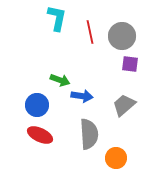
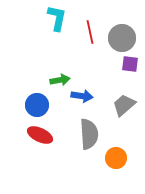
gray circle: moved 2 px down
green arrow: rotated 30 degrees counterclockwise
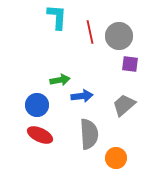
cyan L-shape: moved 1 px up; rotated 8 degrees counterclockwise
gray circle: moved 3 px left, 2 px up
blue arrow: rotated 15 degrees counterclockwise
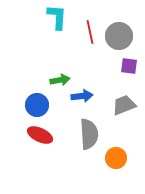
purple square: moved 1 px left, 2 px down
gray trapezoid: rotated 20 degrees clockwise
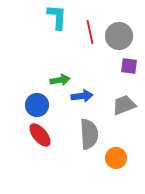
red ellipse: rotated 25 degrees clockwise
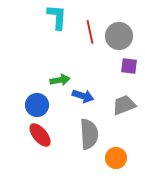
blue arrow: moved 1 px right; rotated 25 degrees clockwise
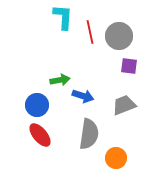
cyan L-shape: moved 6 px right
gray semicircle: rotated 12 degrees clockwise
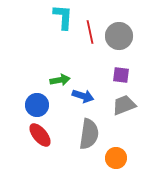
purple square: moved 8 px left, 9 px down
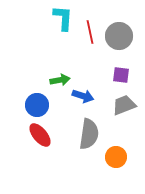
cyan L-shape: moved 1 px down
orange circle: moved 1 px up
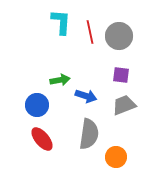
cyan L-shape: moved 2 px left, 4 px down
blue arrow: moved 3 px right
red ellipse: moved 2 px right, 4 px down
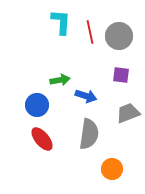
gray trapezoid: moved 4 px right, 8 px down
orange circle: moved 4 px left, 12 px down
